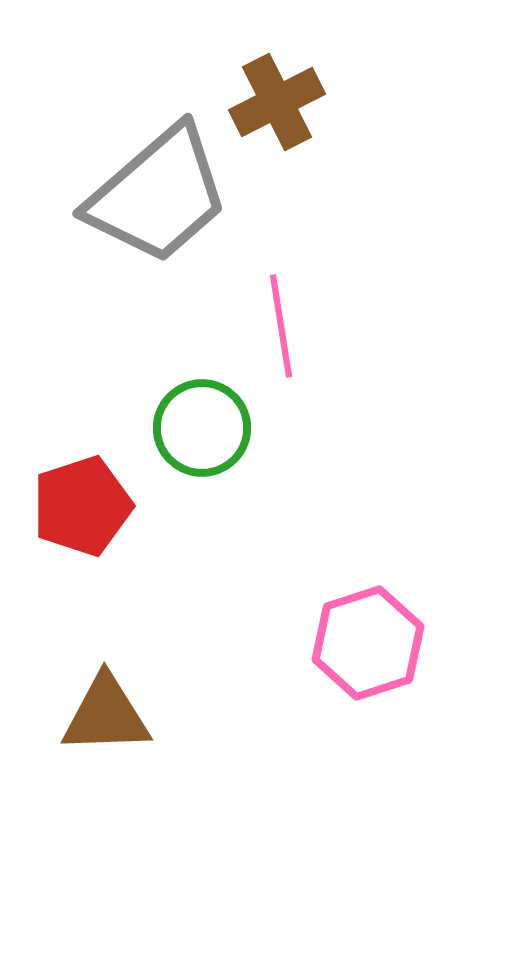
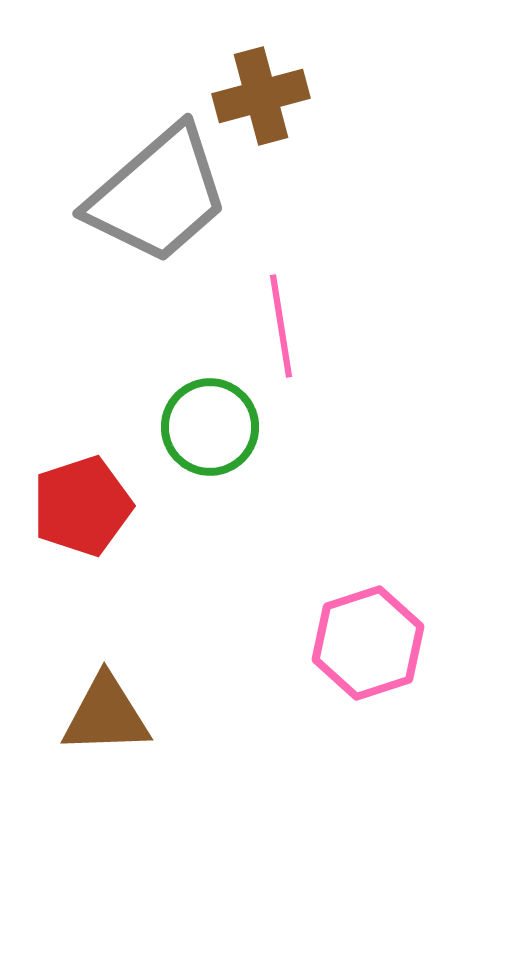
brown cross: moved 16 px left, 6 px up; rotated 12 degrees clockwise
green circle: moved 8 px right, 1 px up
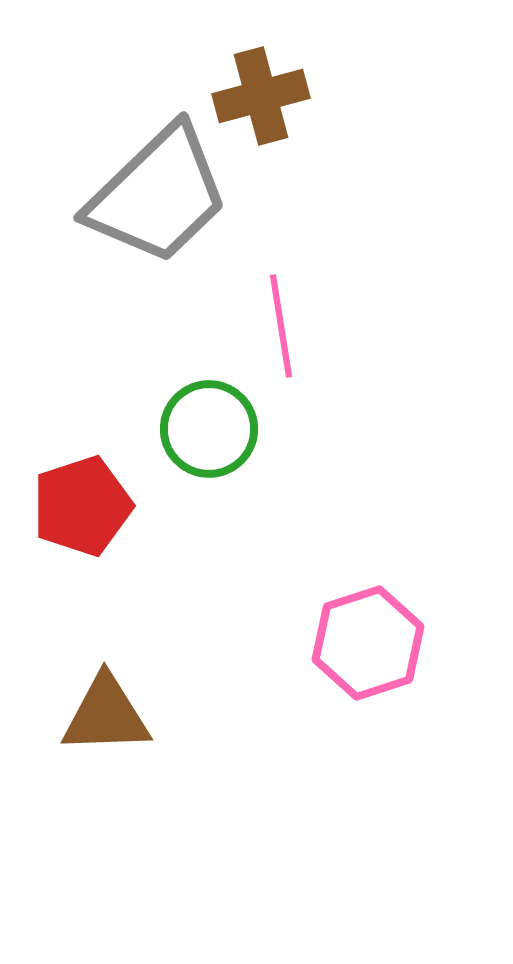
gray trapezoid: rotated 3 degrees counterclockwise
green circle: moved 1 px left, 2 px down
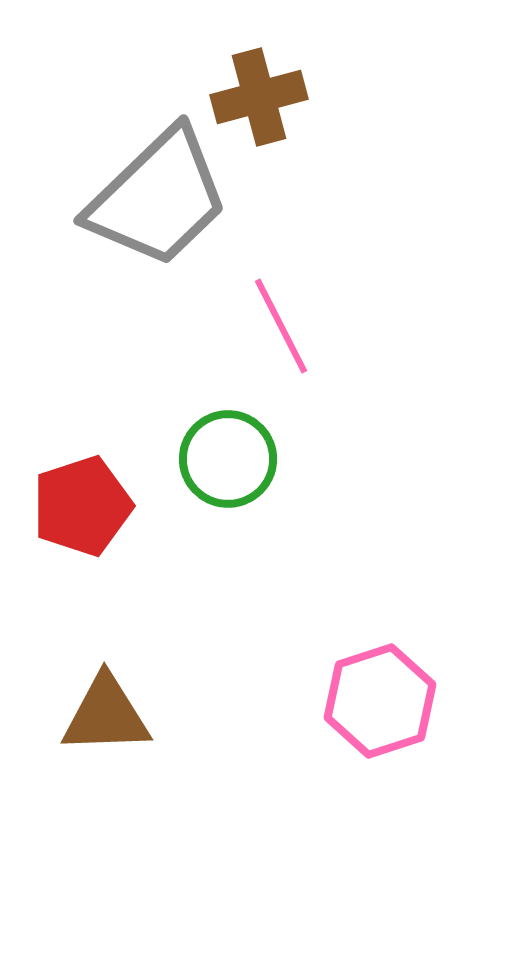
brown cross: moved 2 px left, 1 px down
gray trapezoid: moved 3 px down
pink line: rotated 18 degrees counterclockwise
green circle: moved 19 px right, 30 px down
pink hexagon: moved 12 px right, 58 px down
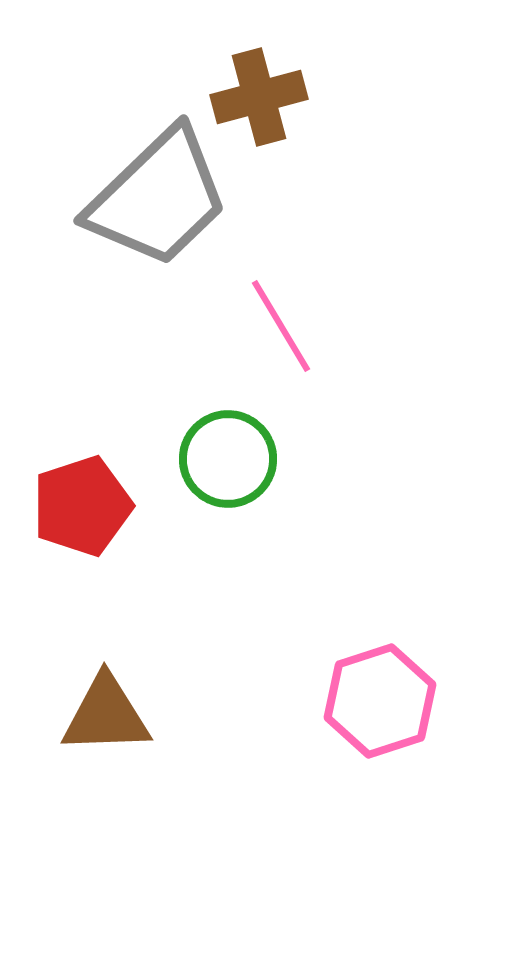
pink line: rotated 4 degrees counterclockwise
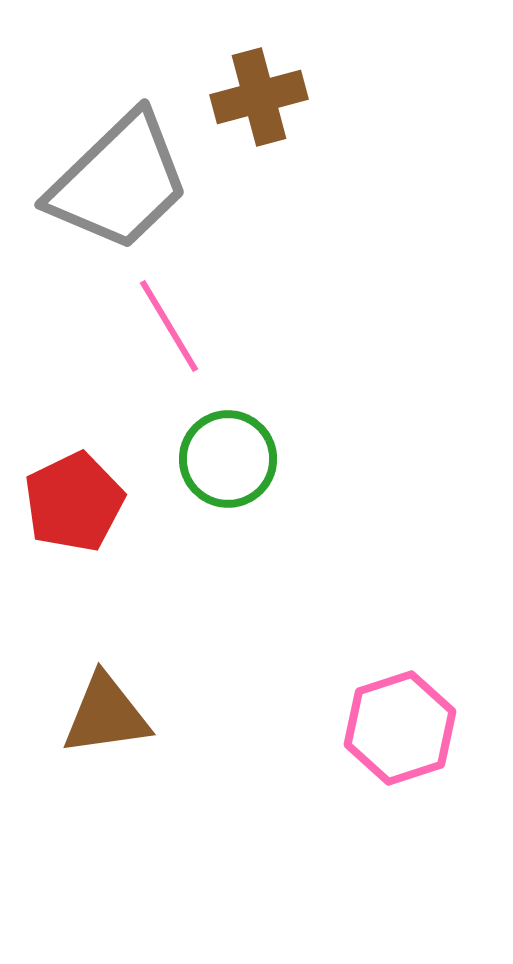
gray trapezoid: moved 39 px left, 16 px up
pink line: moved 112 px left
red pentagon: moved 8 px left, 4 px up; rotated 8 degrees counterclockwise
pink hexagon: moved 20 px right, 27 px down
brown triangle: rotated 6 degrees counterclockwise
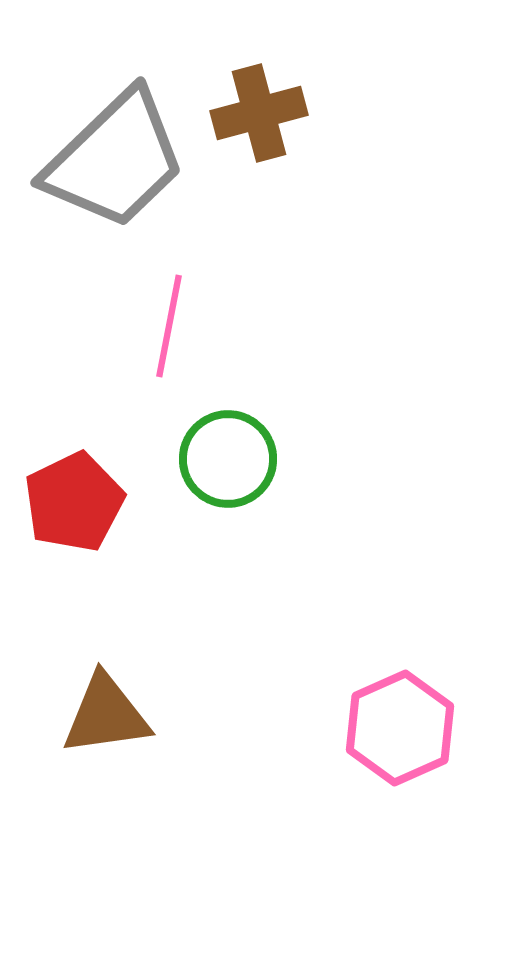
brown cross: moved 16 px down
gray trapezoid: moved 4 px left, 22 px up
pink line: rotated 42 degrees clockwise
pink hexagon: rotated 6 degrees counterclockwise
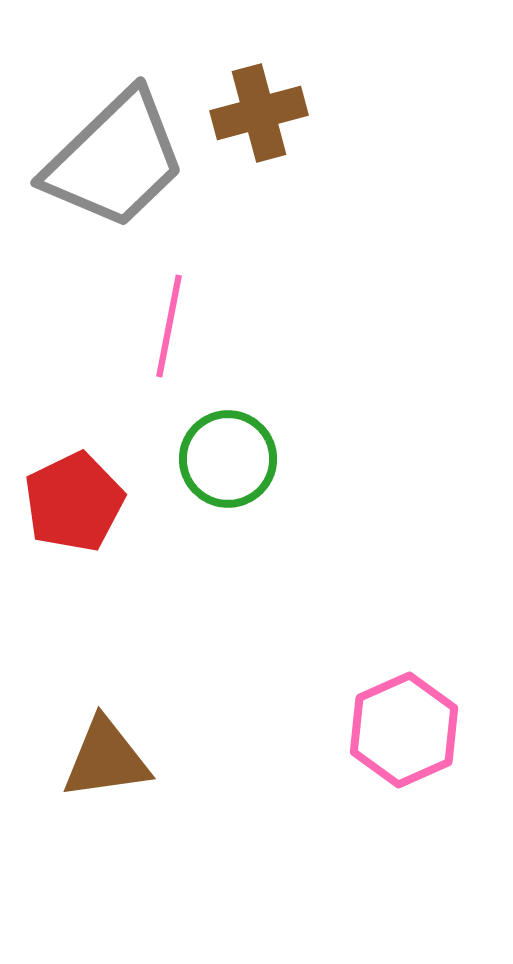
brown triangle: moved 44 px down
pink hexagon: moved 4 px right, 2 px down
